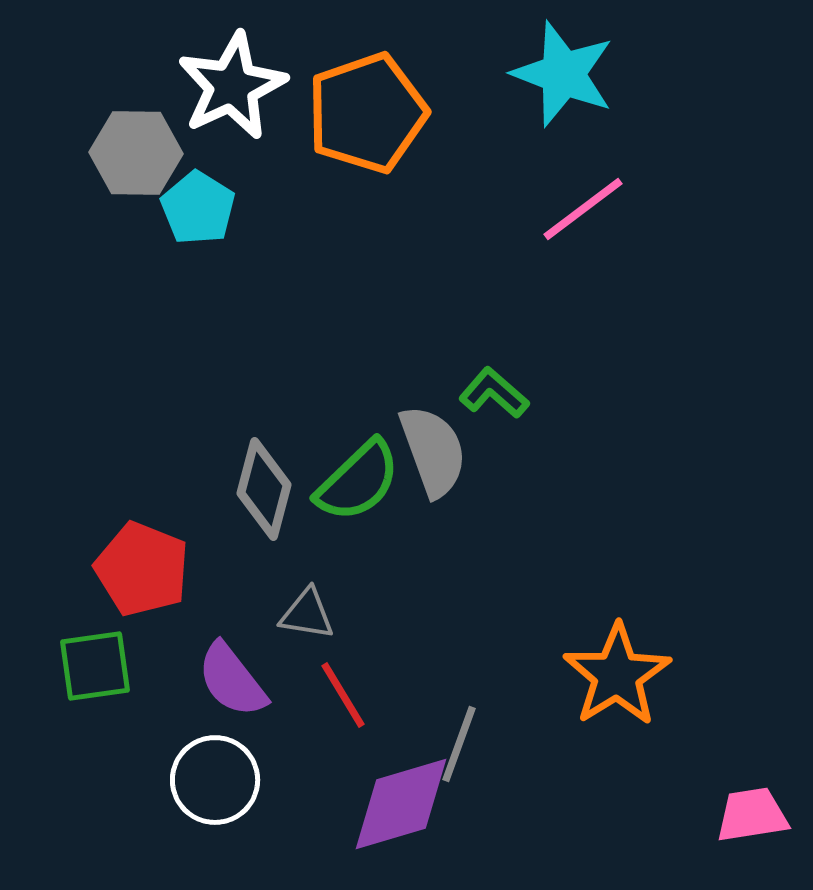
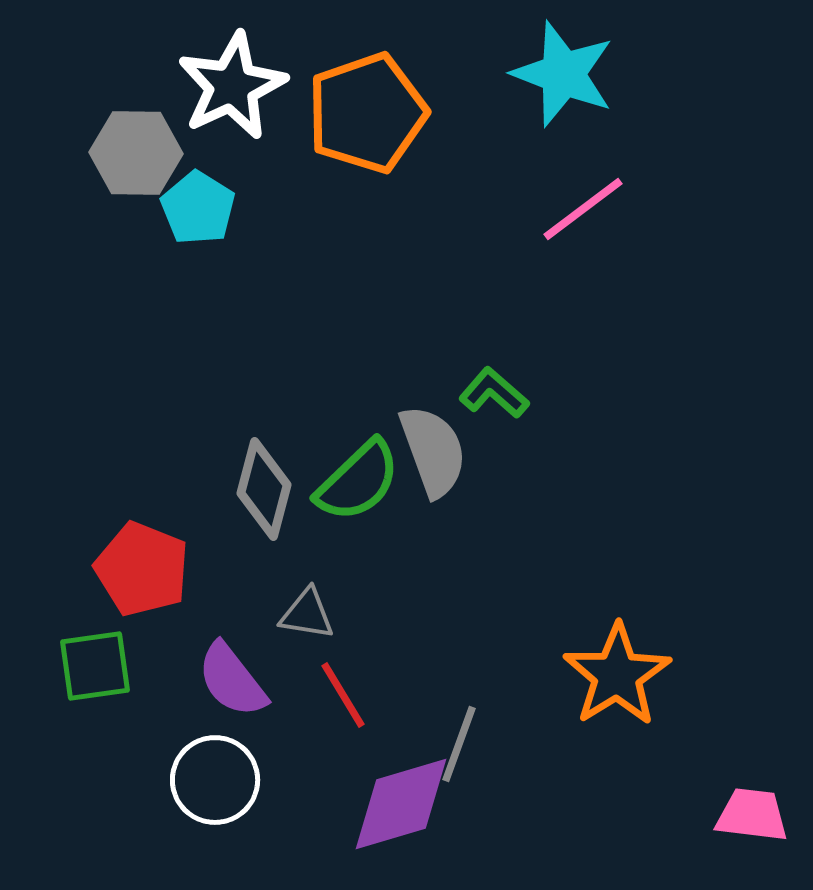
pink trapezoid: rotated 16 degrees clockwise
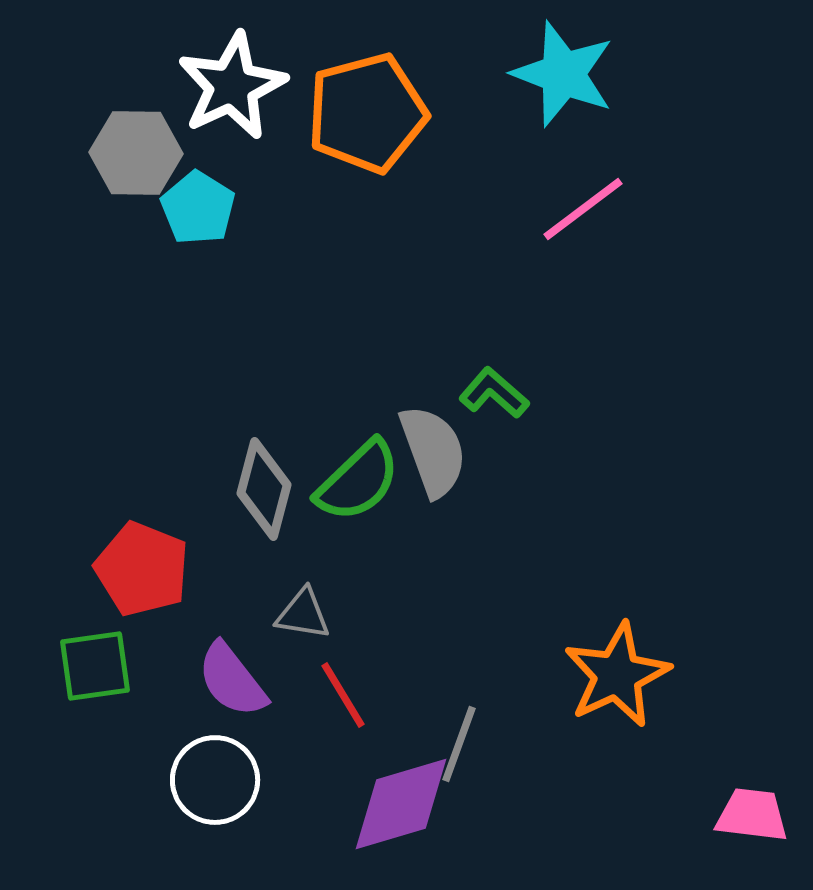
orange pentagon: rotated 4 degrees clockwise
gray triangle: moved 4 px left
orange star: rotated 7 degrees clockwise
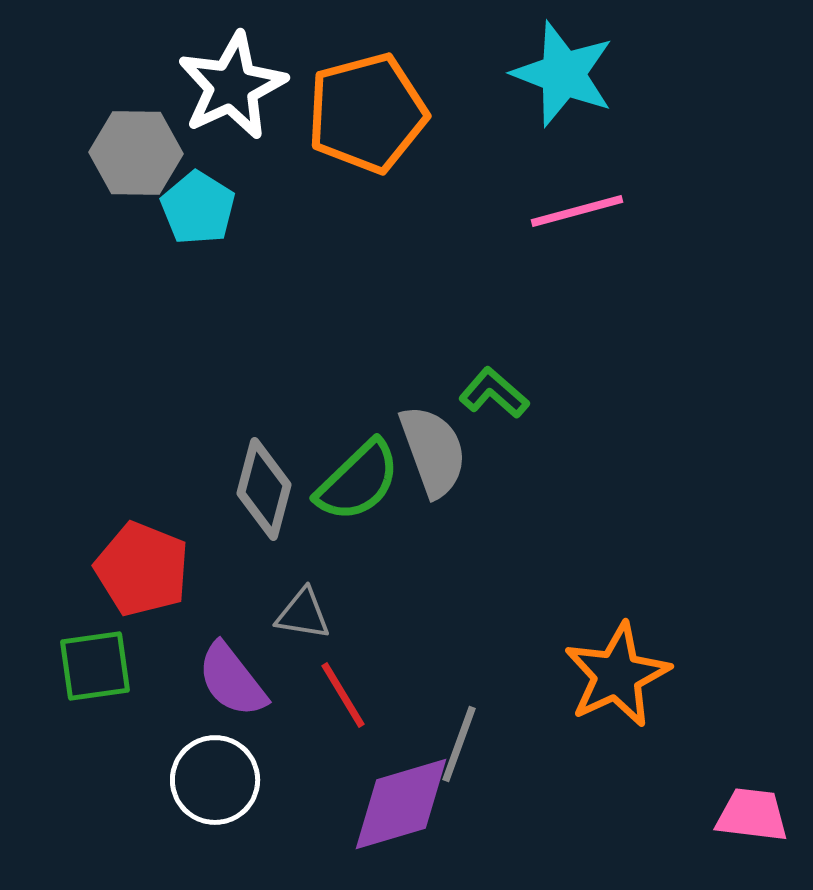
pink line: moved 6 px left, 2 px down; rotated 22 degrees clockwise
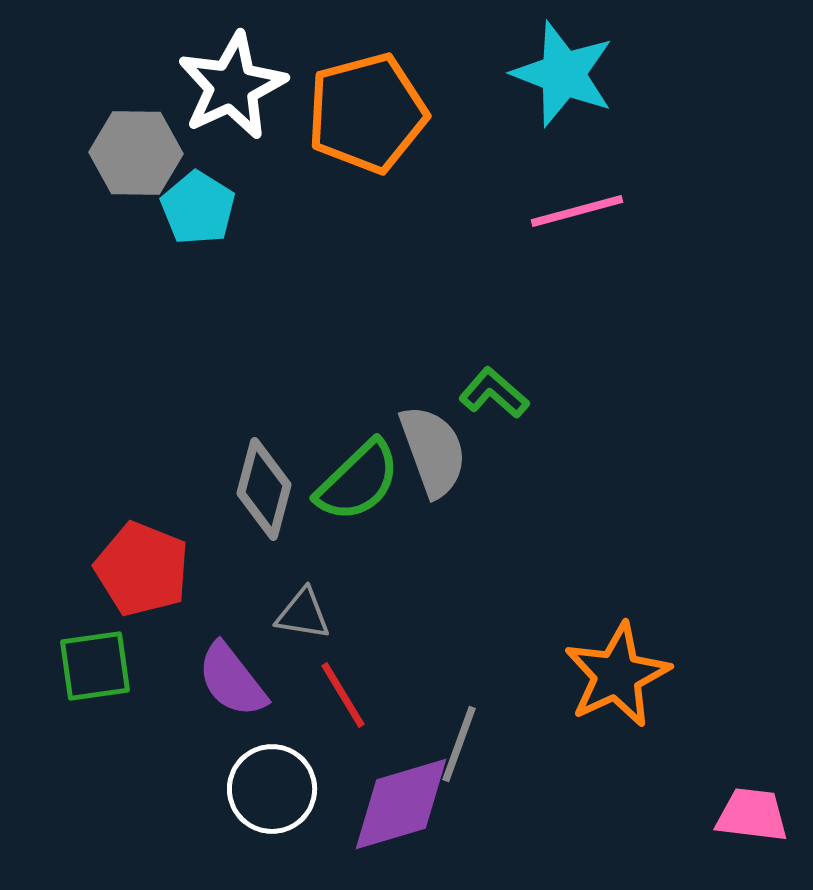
white circle: moved 57 px right, 9 px down
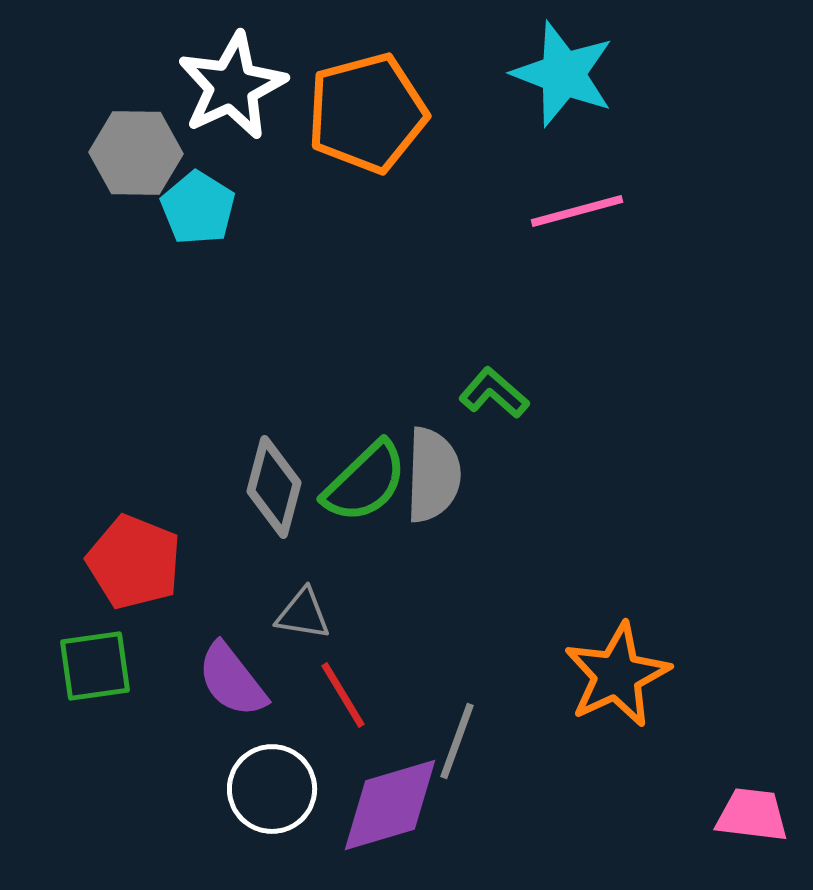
gray semicircle: moved 24 px down; rotated 22 degrees clockwise
green semicircle: moved 7 px right, 1 px down
gray diamond: moved 10 px right, 2 px up
red pentagon: moved 8 px left, 7 px up
gray line: moved 2 px left, 3 px up
purple diamond: moved 11 px left, 1 px down
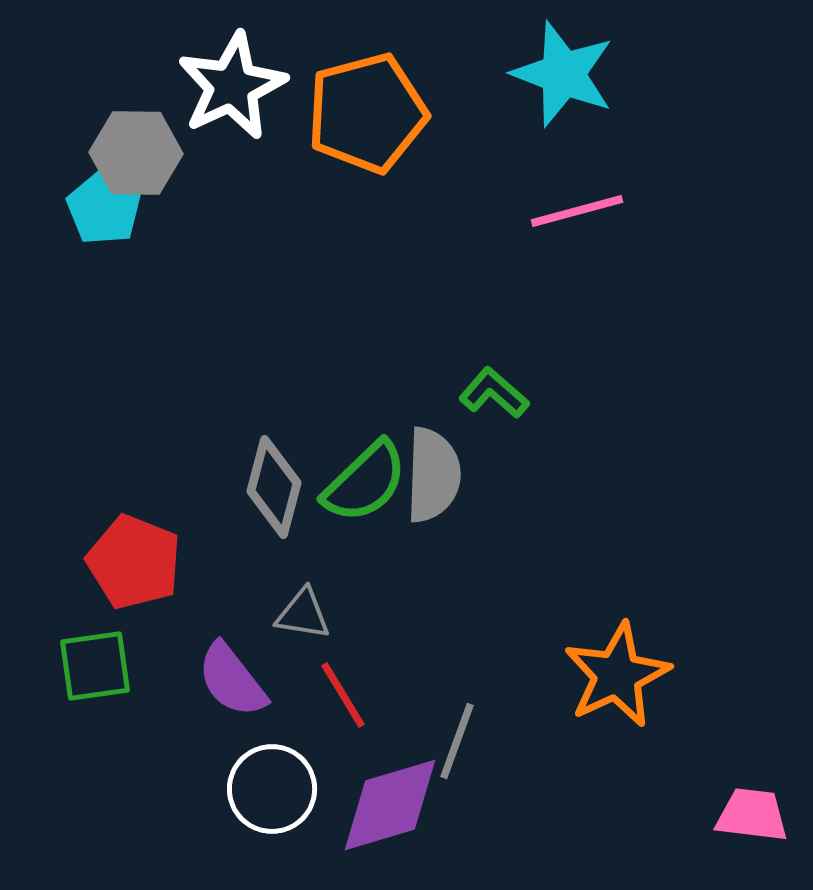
cyan pentagon: moved 94 px left
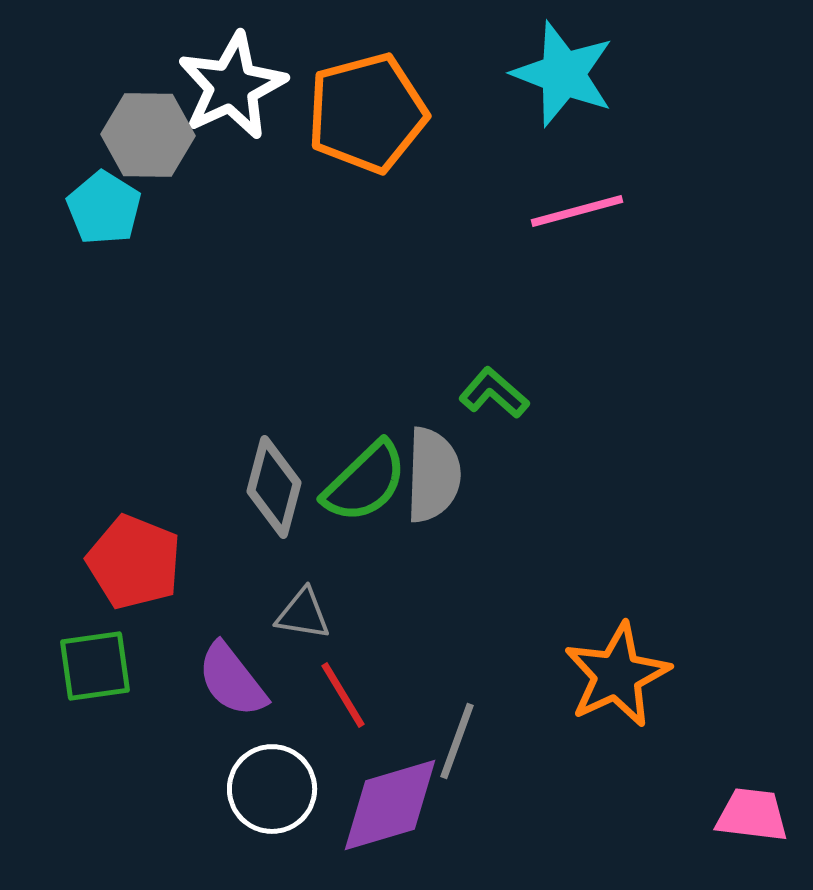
gray hexagon: moved 12 px right, 18 px up
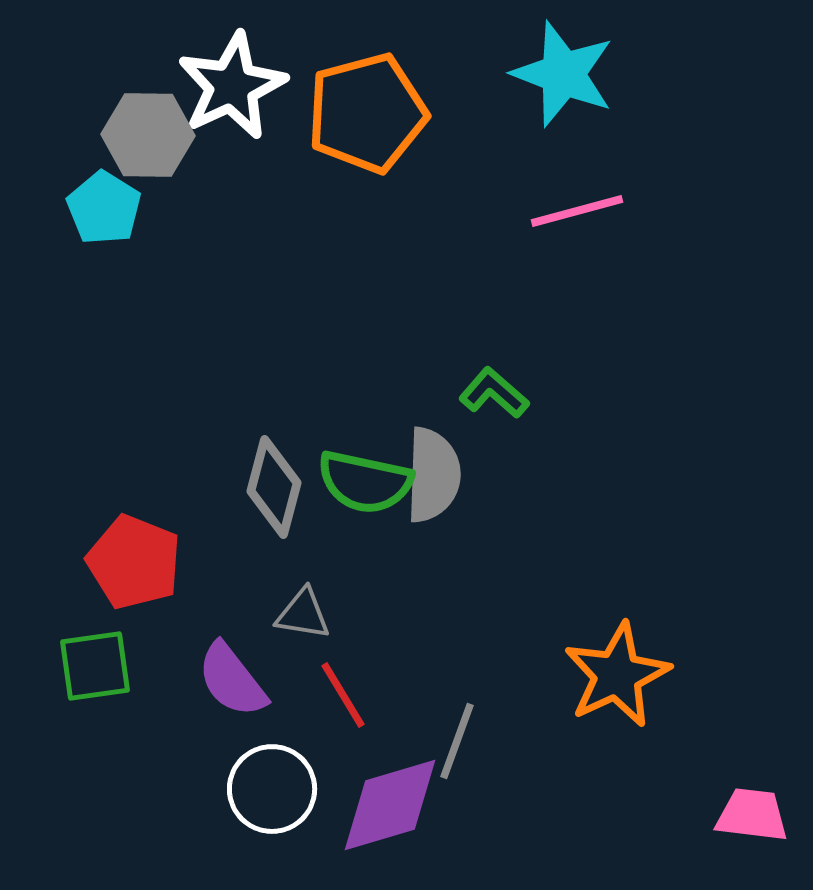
green semicircle: rotated 56 degrees clockwise
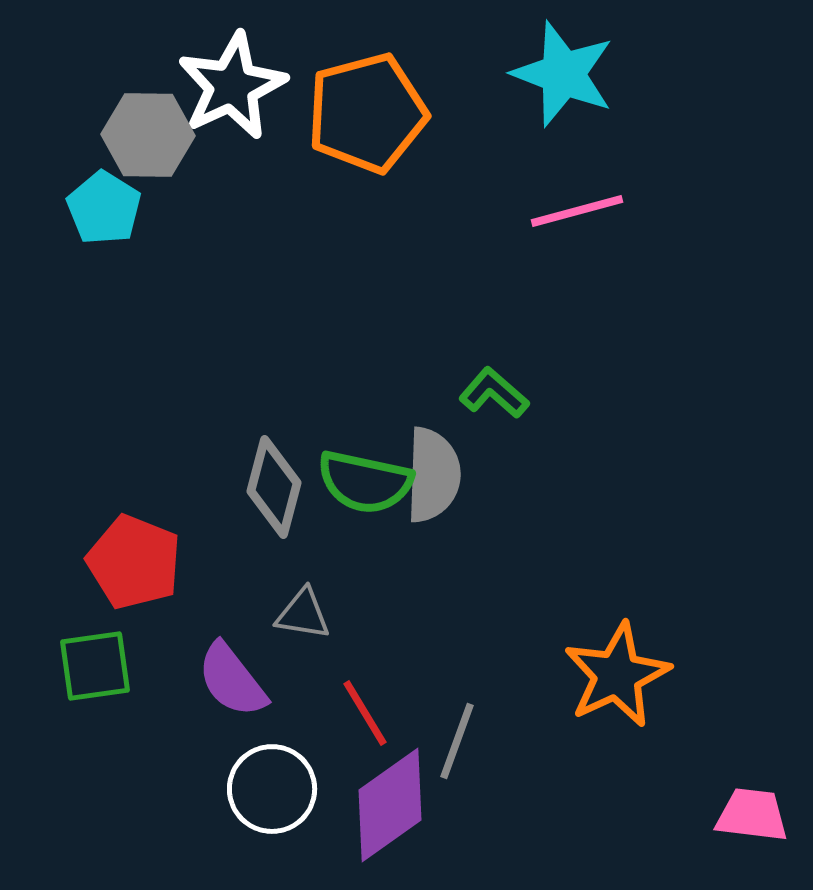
red line: moved 22 px right, 18 px down
purple diamond: rotated 19 degrees counterclockwise
